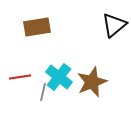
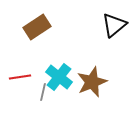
brown rectangle: rotated 24 degrees counterclockwise
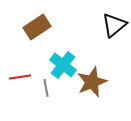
cyan cross: moved 4 px right, 12 px up
gray line: moved 3 px right, 4 px up; rotated 24 degrees counterclockwise
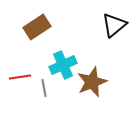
cyan cross: rotated 28 degrees clockwise
gray line: moved 2 px left
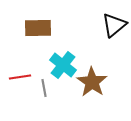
brown rectangle: moved 1 px right, 1 px down; rotated 32 degrees clockwise
cyan cross: rotated 28 degrees counterclockwise
brown star: rotated 16 degrees counterclockwise
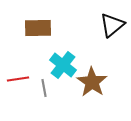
black triangle: moved 2 px left
red line: moved 2 px left, 2 px down
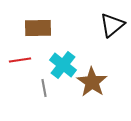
red line: moved 2 px right, 19 px up
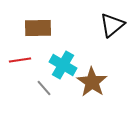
cyan cross: rotated 8 degrees counterclockwise
gray line: rotated 30 degrees counterclockwise
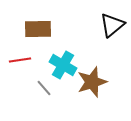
brown rectangle: moved 1 px down
brown star: rotated 20 degrees clockwise
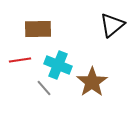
cyan cross: moved 5 px left; rotated 8 degrees counterclockwise
brown star: rotated 16 degrees counterclockwise
